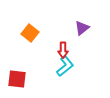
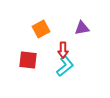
purple triangle: rotated 28 degrees clockwise
orange square: moved 11 px right, 4 px up; rotated 24 degrees clockwise
red square: moved 11 px right, 19 px up
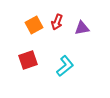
orange square: moved 7 px left, 4 px up
red arrow: moved 6 px left, 28 px up; rotated 21 degrees clockwise
red square: rotated 24 degrees counterclockwise
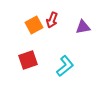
red arrow: moved 5 px left, 2 px up
purple triangle: moved 1 px right, 1 px up
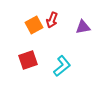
cyan L-shape: moved 3 px left
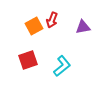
orange square: moved 1 px down
